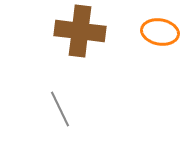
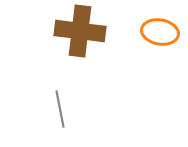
gray line: rotated 15 degrees clockwise
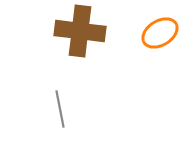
orange ellipse: moved 1 px down; rotated 42 degrees counterclockwise
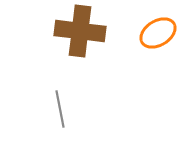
orange ellipse: moved 2 px left
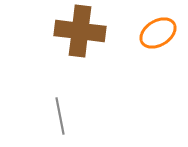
gray line: moved 7 px down
